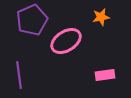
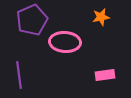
pink ellipse: moved 1 px left, 1 px down; rotated 36 degrees clockwise
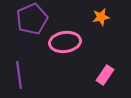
purple pentagon: moved 1 px up
pink ellipse: rotated 12 degrees counterclockwise
pink rectangle: rotated 48 degrees counterclockwise
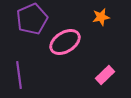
pink ellipse: rotated 24 degrees counterclockwise
pink rectangle: rotated 12 degrees clockwise
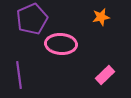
pink ellipse: moved 4 px left, 2 px down; rotated 36 degrees clockwise
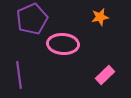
orange star: moved 1 px left
pink ellipse: moved 2 px right
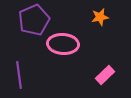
purple pentagon: moved 2 px right, 1 px down
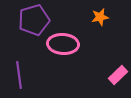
purple pentagon: rotated 8 degrees clockwise
pink rectangle: moved 13 px right
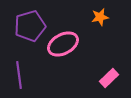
purple pentagon: moved 4 px left, 6 px down
pink ellipse: rotated 32 degrees counterclockwise
pink rectangle: moved 9 px left, 3 px down
